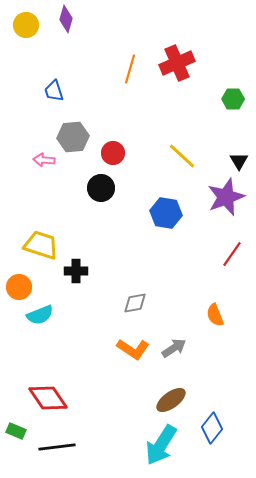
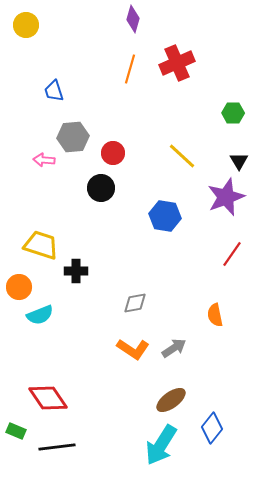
purple diamond: moved 67 px right
green hexagon: moved 14 px down
blue hexagon: moved 1 px left, 3 px down
orange semicircle: rotated 10 degrees clockwise
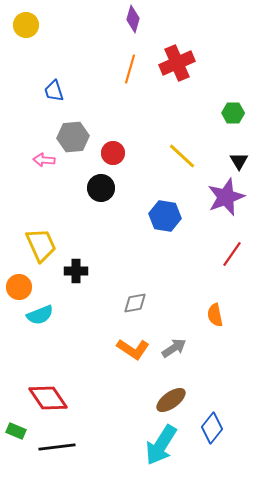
yellow trapezoid: rotated 48 degrees clockwise
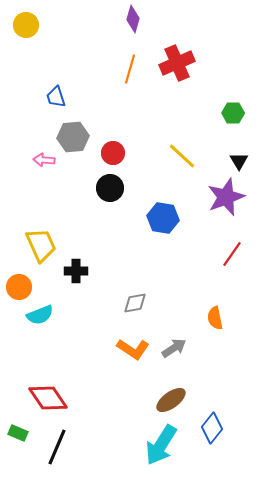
blue trapezoid: moved 2 px right, 6 px down
black circle: moved 9 px right
blue hexagon: moved 2 px left, 2 px down
orange semicircle: moved 3 px down
green rectangle: moved 2 px right, 2 px down
black line: rotated 60 degrees counterclockwise
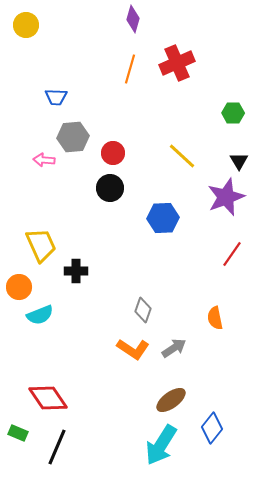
blue trapezoid: rotated 70 degrees counterclockwise
blue hexagon: rotated 12 degrees counterclockwise
gray diamond: moved 8 px right, 7 px down; rotated 60 degrees counterclockwise
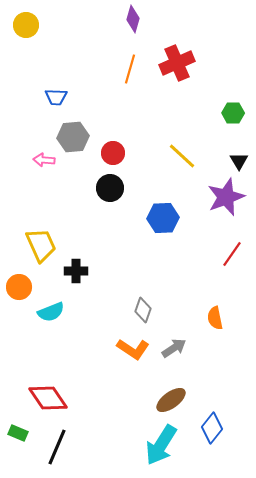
cyan semicircle: moved 11 px right, 3 px up
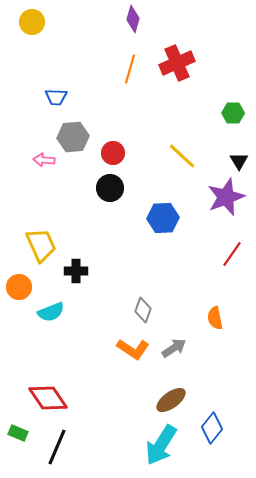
yellow circle: moved 6 px right, 3 px up
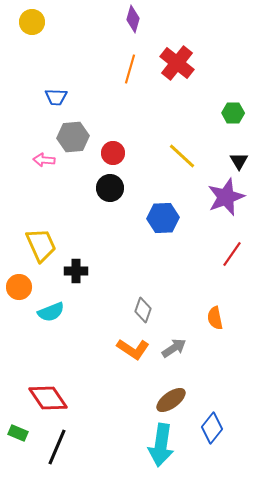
red cross: rotated 28 degrees counterclockwise
cyan arrow: rotated 24 degrees counterclockwise
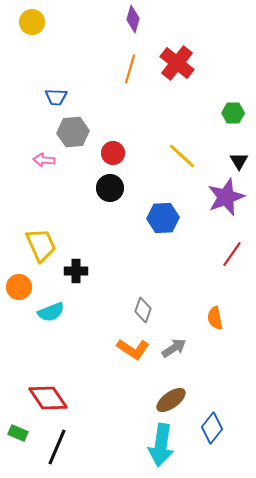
gray hexagon: moved 5 px up
